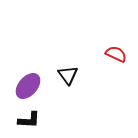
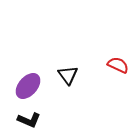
red semicircle: moved 2 px right, 11 px down
black L-shape: rotated 20 degrees clockwise
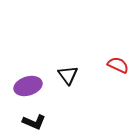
purple ellipse: rotated 32 degrees clockwise
black L-shape: moved 5 px right, 2 px down
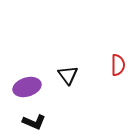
red semicircle: rotated 65 degrees clockwise
purple ellipse: moved 1 px left, 1 px down
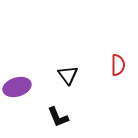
purple ellipse: moved 10 px left
black L-shape: moved 24 px right, 5 px up; rotated 45 degrees clockwise
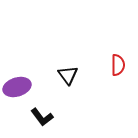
black L-shape: moved 16 px left; rotated 15 degrees counterclockwise
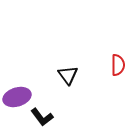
purple ellipse: moved 10 px down
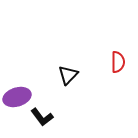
red semicircle: moved 3 px up
black triangle: rotated 20 degrees clockwise
